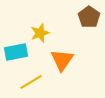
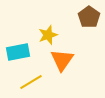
yellow star: moved 8 px right, 2 px down
cyan rectangle: moved 2 px right
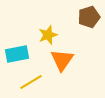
brown pentagon: rotated 20 degrees clockwise
cyan rectangle: moved 1 px left, 2 px down
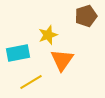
brown pentagon: moved 3 px left, 1 px up
cyan rectangle: moved 1 px right, 1 px up
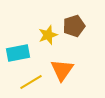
brown pentagon: moved 12 px left, 10 px down
orange triangle: moved 10 px down
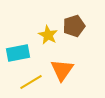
yellow star: rotated 24 degrees counterclockwise
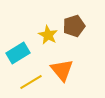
cyan rectangle: rotated 20 degrees counterclockwise
orange triangle: rotated 15 degrees counterclockwise
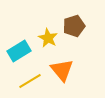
yellow star: moved 3 px down
cyan rectangle: moved 1 px right, 2 px up
yellow line: moved 1 px left, 1 px up
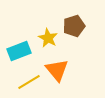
cyan rectangle: rotated 10 degrees clockwise
orange triangle: moved 5 px left
yellow line: moved 1 px left, 1 px down
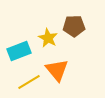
brown pentagon: rotated 15 degrees clockwise
